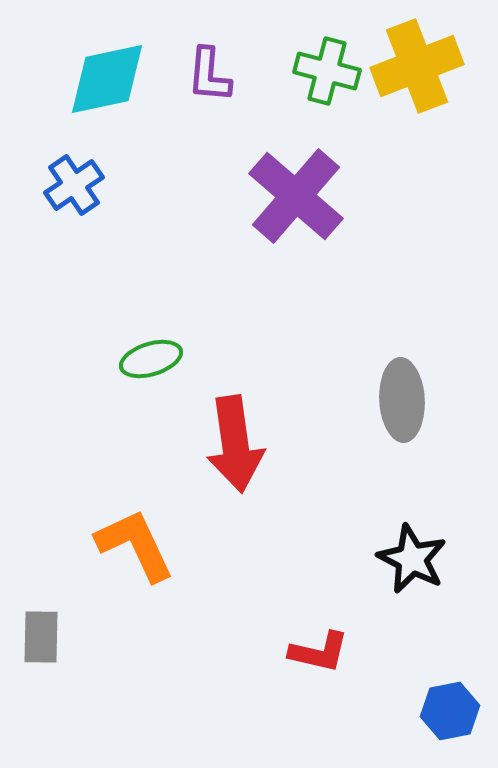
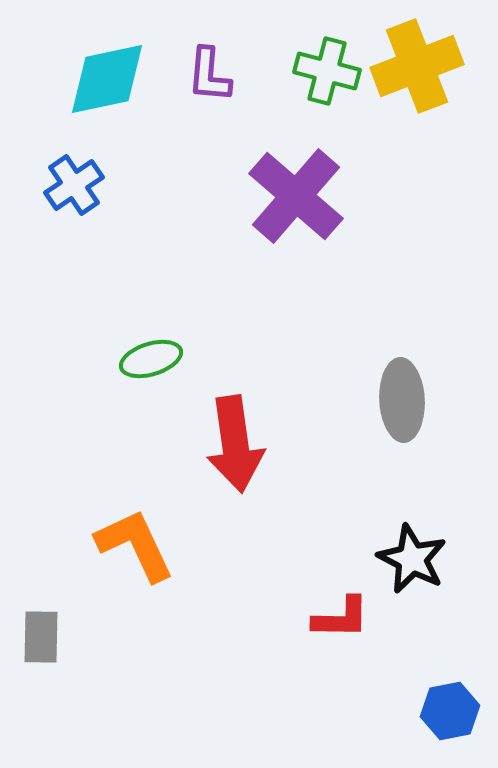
red L-shape: moved 22 px right, 34 px up; rotated 12 degrees counterclockwise
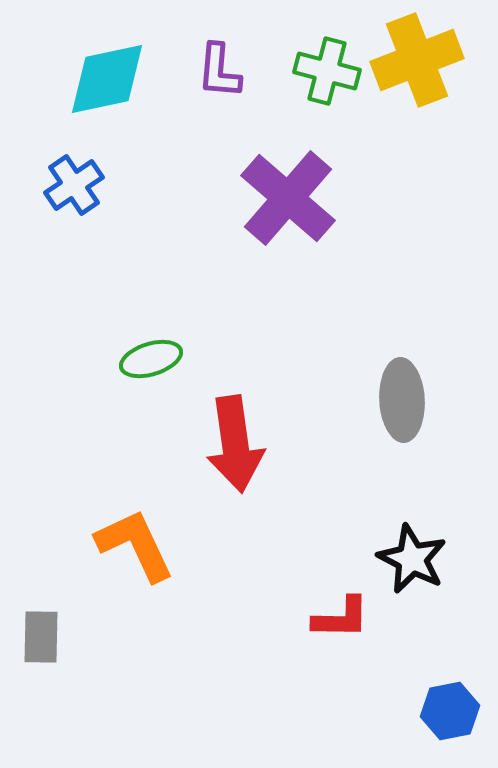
yellow cross: moved 6 px up
purple L-shape: moved 10 px right, 4 px up
purple cross: moved 8 px left, 2 px down
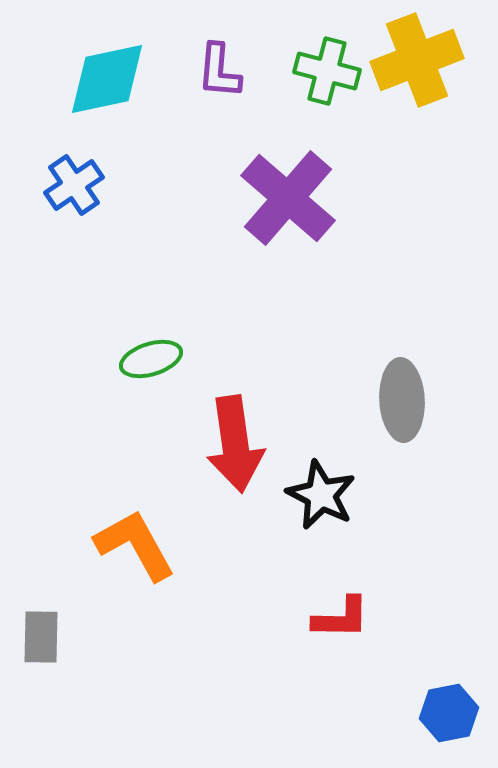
orange L-shape: rotated 4 degrees counterclockwise
black star: moved 91 px left, 64 px up
blue hexagon: moved 1 px left, 2 px down
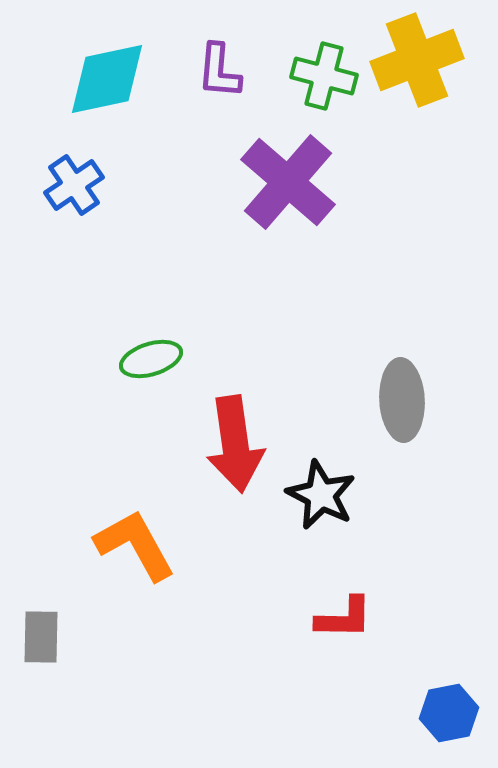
green cross: moved 3 px left, 5 px down
purple cross: moved 16 px up
red L-shape: moved 3 px right
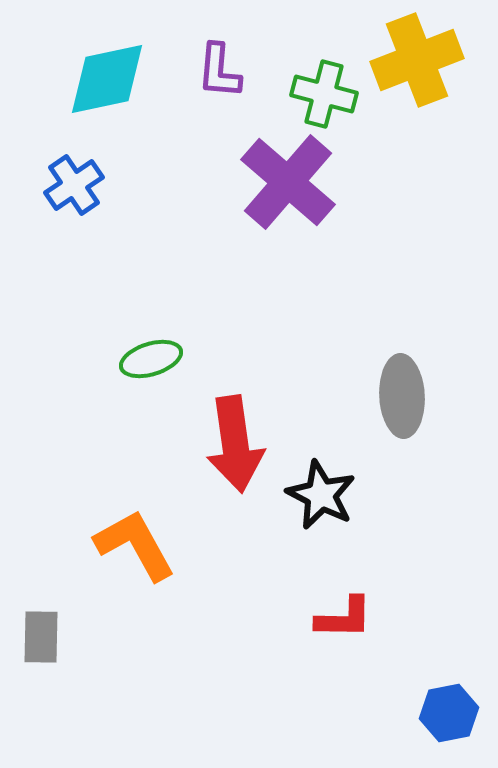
green cross: moved 18 px down
gray ellipse: moved 4 px up
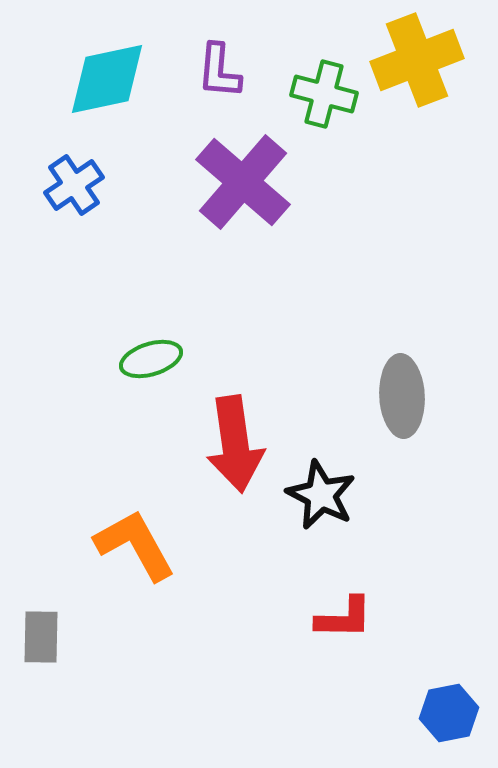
purple cross: moved 45 px left
